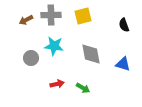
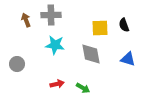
yellow square: moved 17 px right, 12 px down; rotated 12 degrees clockwise
brown arrow: rotated 96 degrees clockwise
cyan star: moved 1 px right, 1 px up
gray circle: moved 14 px left, 6 px down
blue triangle: moved 5 px right, 5 px up
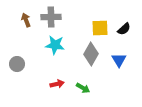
gray cross: moved 2 px down
black semicircle: moved 4 px down; rotated 112 degrees counterclockwise
gray diamond: rotated 40 degrees clockwise
blue triangle: moved 9 px left, 1 px down; rotated 42 degrees clockwise
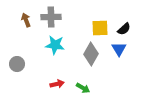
blue triangle: moved 11 px up
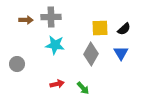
brown arrow: rotated 112 degrees clockwise
blue triangle: moved 2 px right, 4 px down
green arrow: rotated 16 degrees clockwise
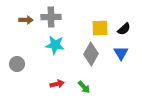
green arrow: moved 1 px right, 1 px up
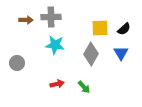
gray circle: moved 1 px up
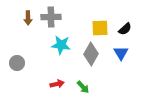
brown arrow: moved 2 px right, 2 px up; rotated 88 degrees clockwise
black semicircle: moved 1 px right
cyan star: moved 6 px right
green arrow: moved 1 px left
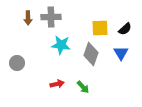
gray diamond: rotated 10 degrees counterclockwise
